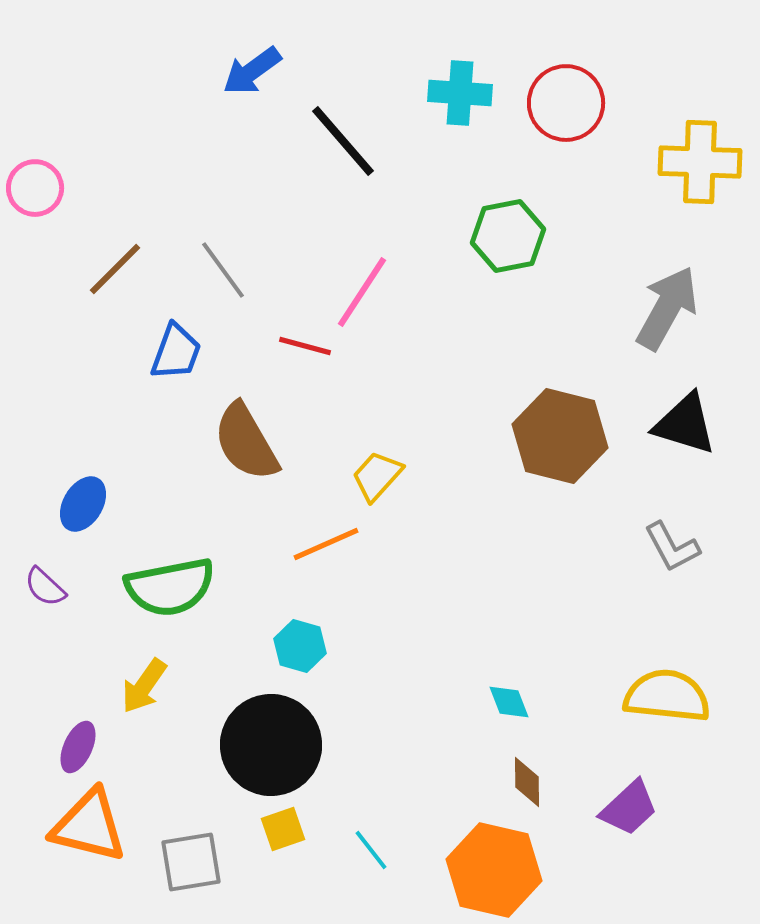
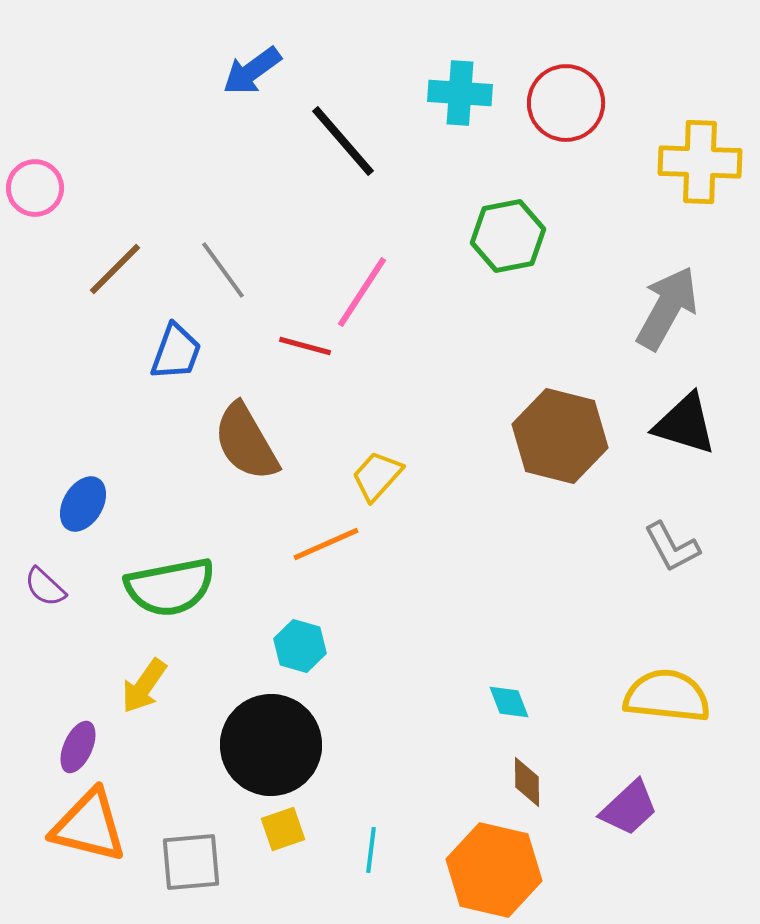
cyan line: rotated 45 degrees clockwise
gray square: rotated 4 degrees clockwise
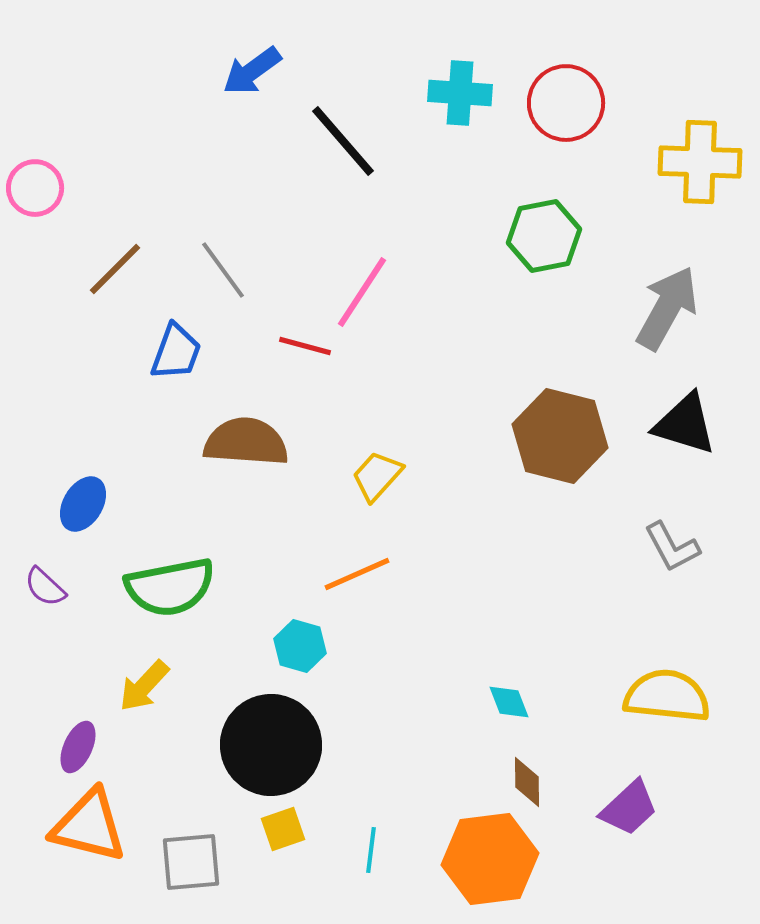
green hexagon: moved 36 px right
brown semicircle: rotated 124 degrees clockwise
orange line: moved 31 px right, 30 px down
yellow arrow: rotated 8 degrees clockwise
orange hexagon: moved 4 px left, 11 px up; rotated 20 degrees counterclockwise
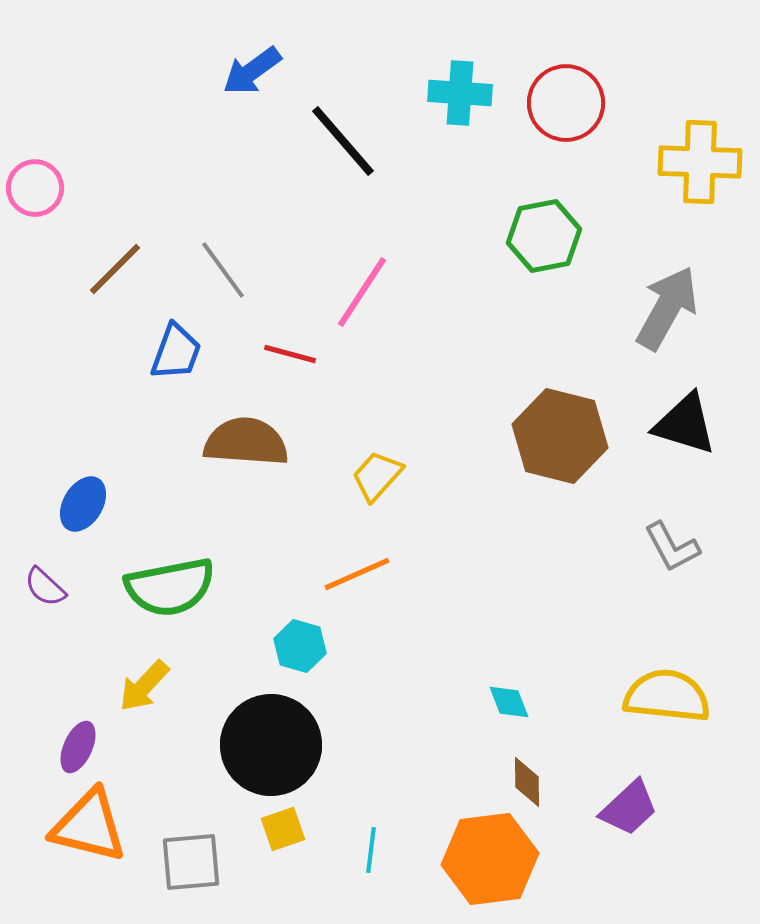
red line: moved 15 px left, 8 px down
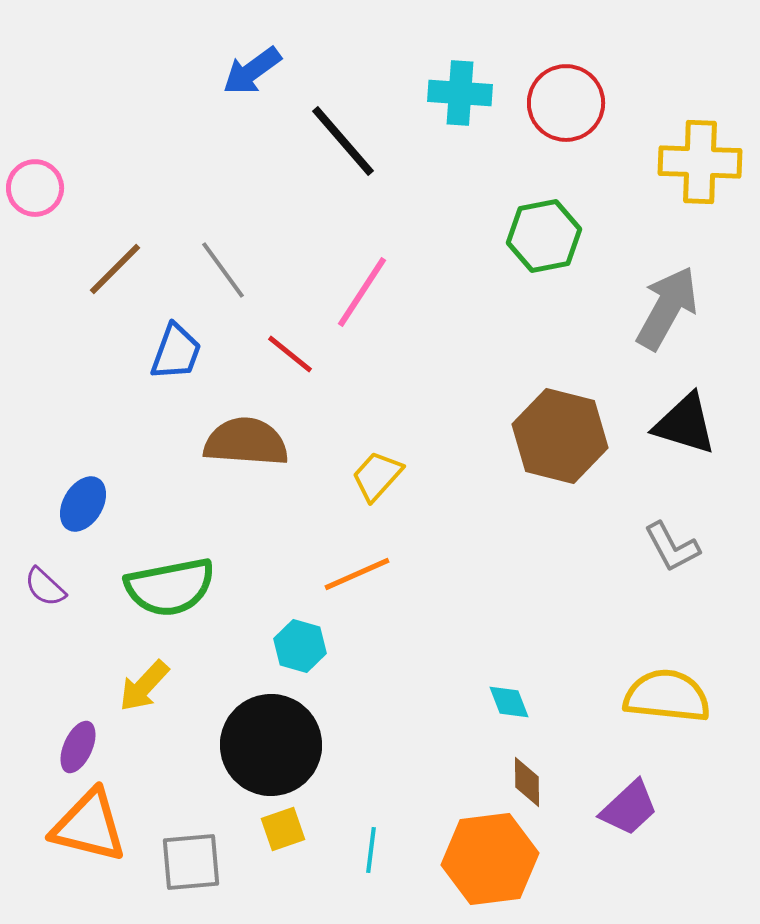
red line: rotated 24 degrees clockwise
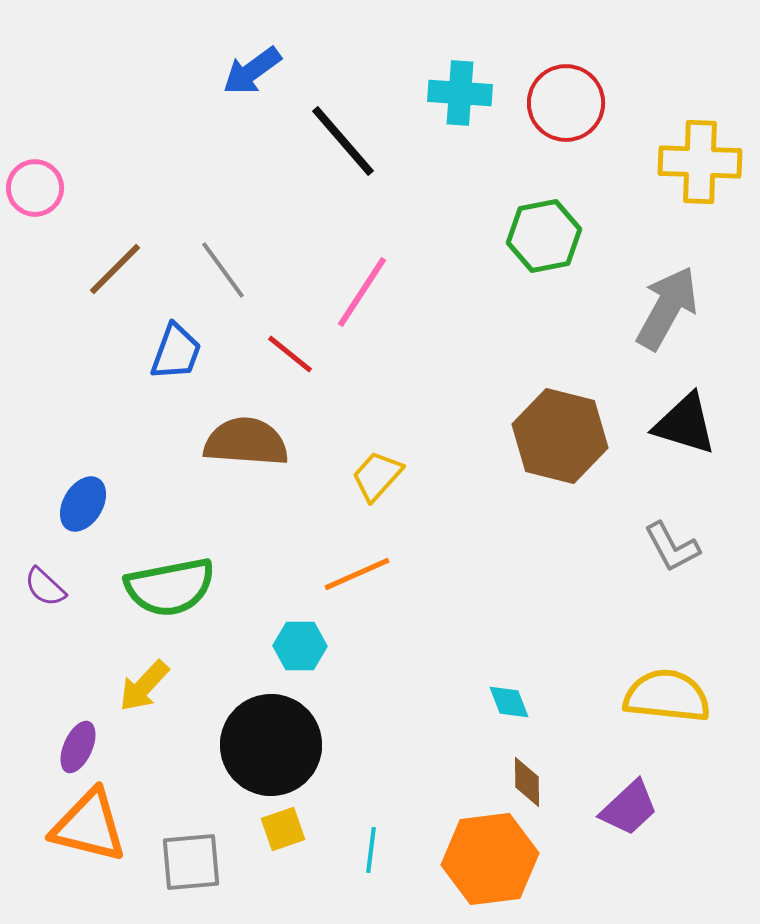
cyan hexagon: rotated 15 degrees counterclockwise
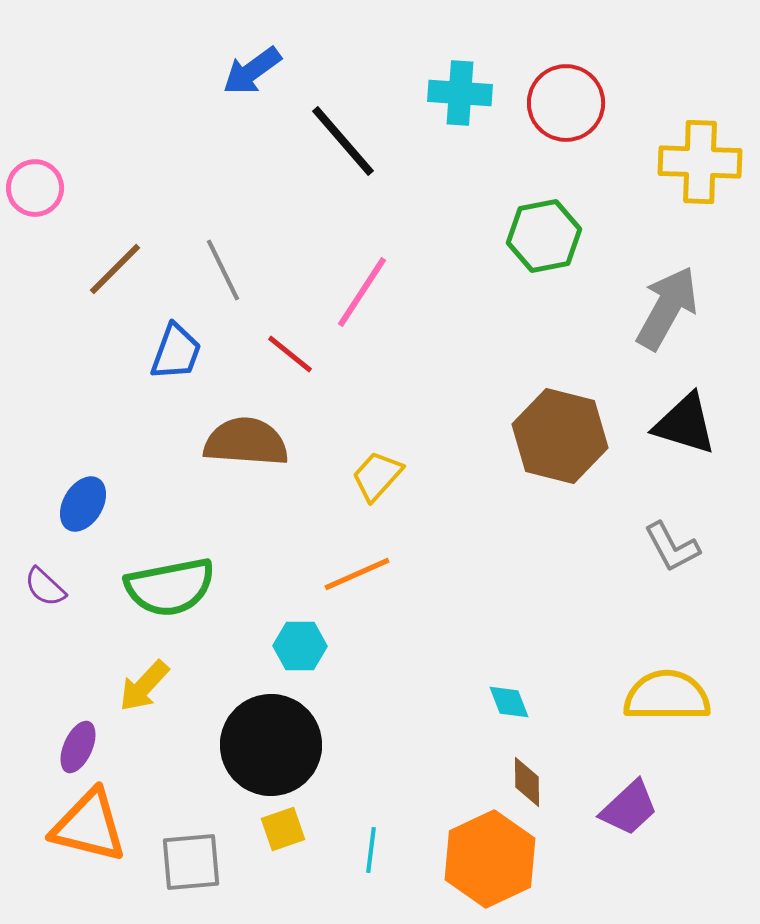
gray line: rotated 10 degrees clockwise
yellow semicircle: rotated 6 degrees counterclockwise
orange hexagon: rotated 18 degrees counterclockwise
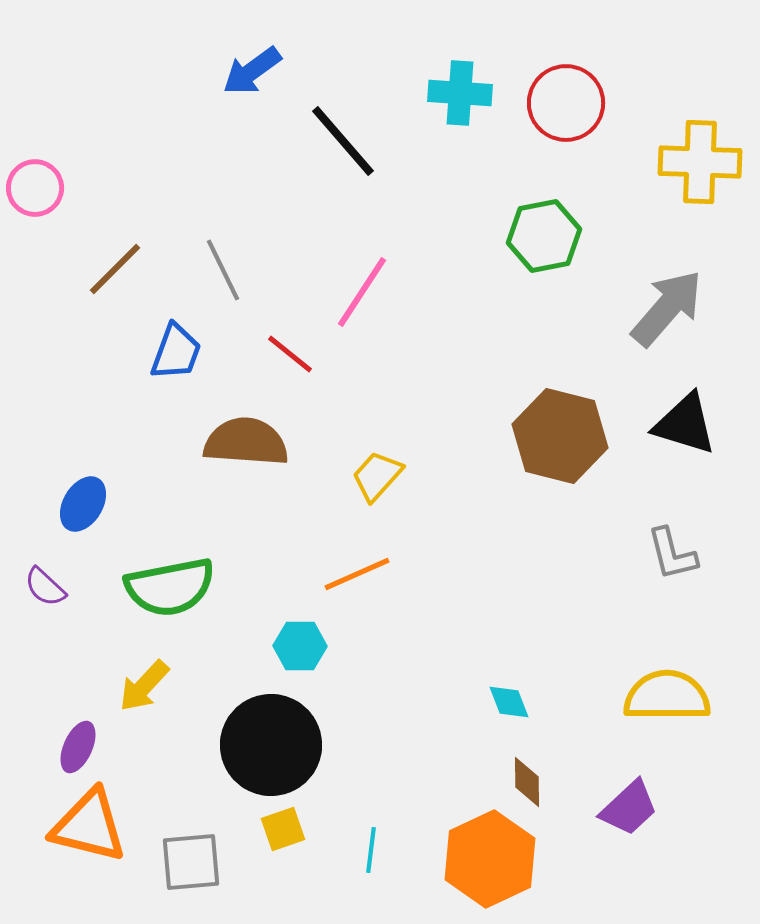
gray arrow: rotated 12 degrees clockwise
gray L-shape: moved 7 px down; rotated 14 degrees clockwise
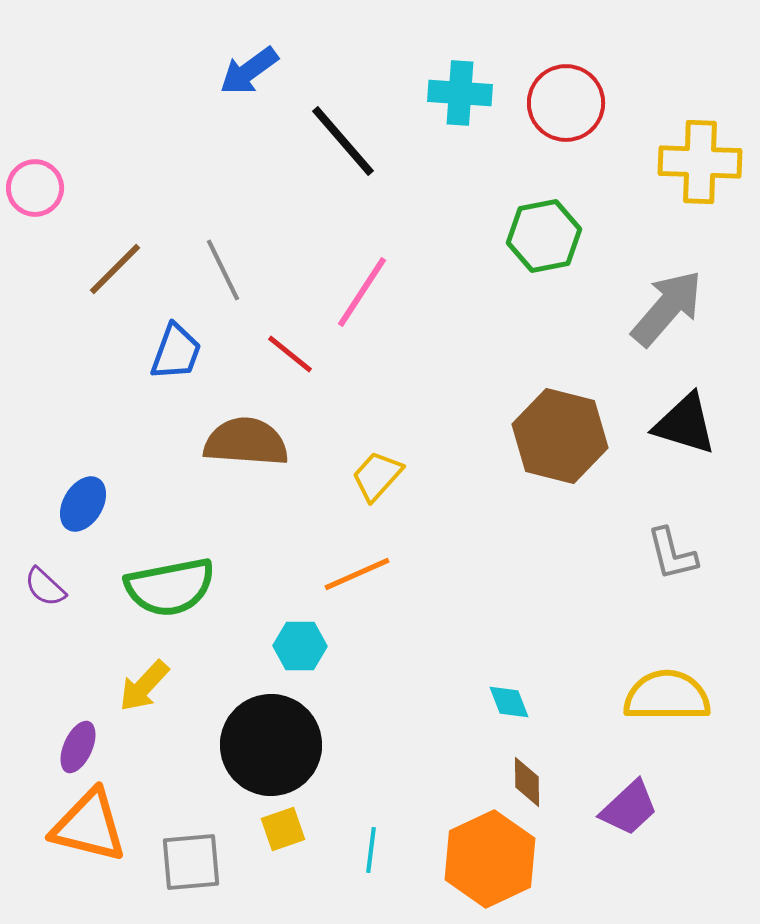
blue arrow: moved 3 px left
